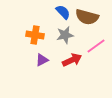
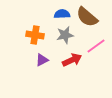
blue semicircle: moved 1 px left, 2 px down; rotated 49 degrees counterclockwise
brown semicircle: rotated 25 degrees clockwise
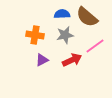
pink line: moved 1 px left
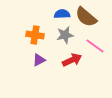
brown semicircle: moved 1 px left
pink line: rotated 72 degrees clockwise
purple triangle: moved 3 px left
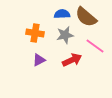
orange cross: moved 2 px up
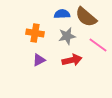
gray star: moved 2 px right, 1 px down
pink line: moved 3 px right, 1 px up
red arrow: rotated 12 degrees clockwise
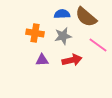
gray star: moved 4 px left
purple triangle: moved 3 px right; rotated 24 degrees clockwise
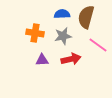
brown semicircle: rotated 65 degrees clockwise
red arrow: moved 1 px left, 1 px up
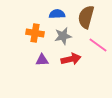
blue semicircle: moved 5 px left
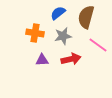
blue semicircle: moved 1 px right, 1 px up; rotated 35 degrees counterclockwise
